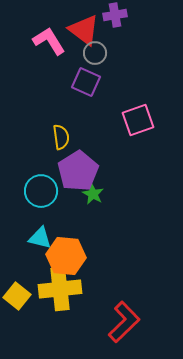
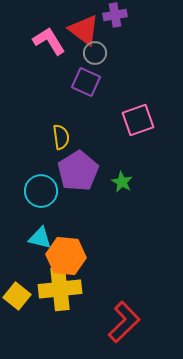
green star: moved 29 px right, 12 px up
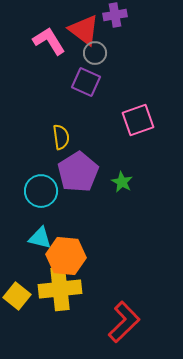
purple pentagon: moved 1 px down
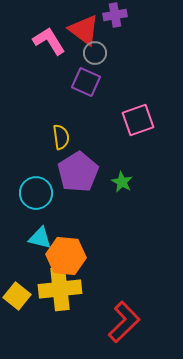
cyan circle: moved 5 px left, 2 px down
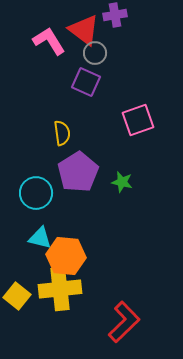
yellow semicircle: moved 1 px right, 4 px up
green star: rotated 15 degrees counterclockwise
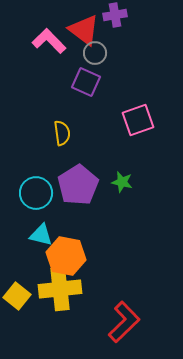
pink L-shape: rotated 12 degrees counterclockwise
purple pentagon: moved 13 px down
cyan triangle: moved 1 px right, 3 px up
orange hexagon: rotated 6 degrees clockwise
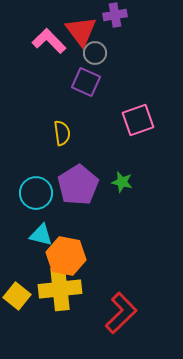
red triangle: moved 3 px left, 1 px down; rotated 16 degrees clockwise
red L-shape: moved 3 px left, 9 px up
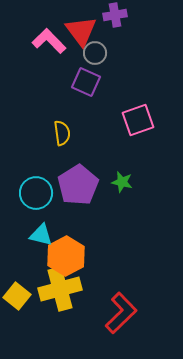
orange hexagon: rotated 21 degrees clockwise
yellow cross: rotated 9 degrees counterclockwise
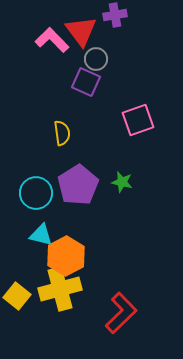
pink L-shape: moved 3 px right, 1 px up
gray circle: moved 1 px right, 6 px down
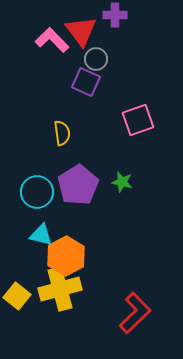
purple cross: rotated 10 degrees clockwise
cyan circle: moved 1 px right, 1 px up
red L-shape: moved 14 px right
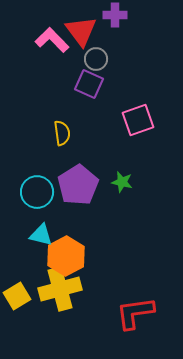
purple square: moved 3 px right, 2 px down
yellow square: rotated 20 degrees clockwise
red L-shape: rotated 144 degrees counterclockwise
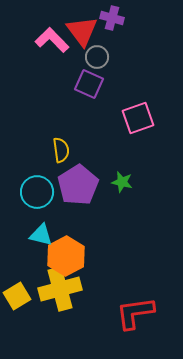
purple cross: moved 3 px left, 3 px down; rotated 15 degrees clockwise
red triangle: moved 1 px right
gray circle: moved 1 px right, 2 px up
pink square: moved 2 px up
yellow semicircle: moved 1 px left, 17 px down
